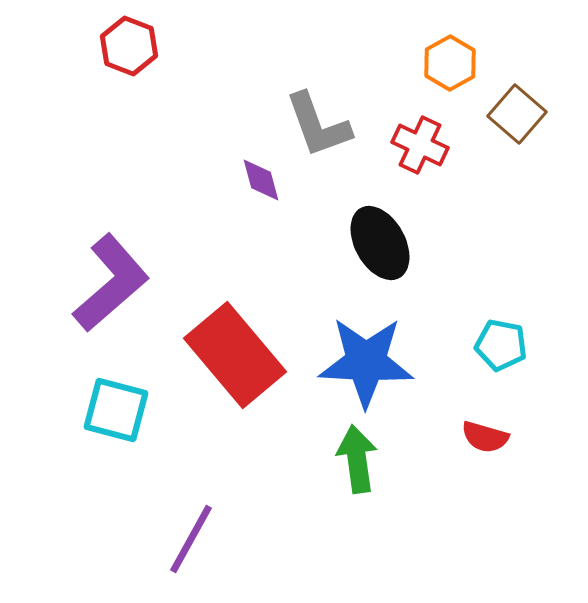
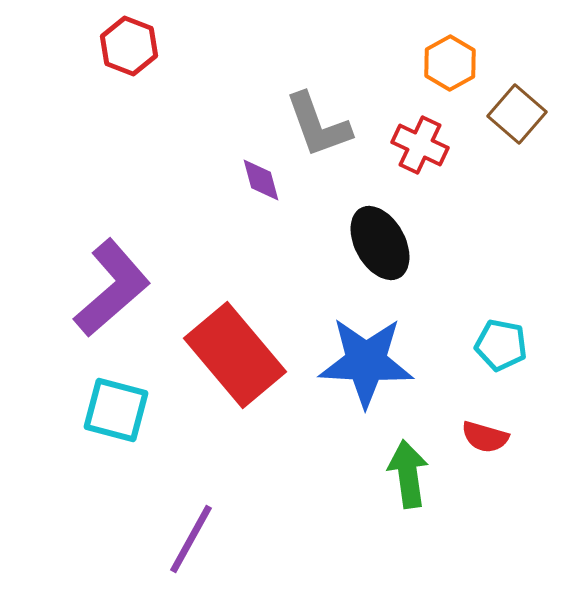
purple L-shape: moved 1 px right, 5 px down
green arrow: moved 51 px right, 15 px down
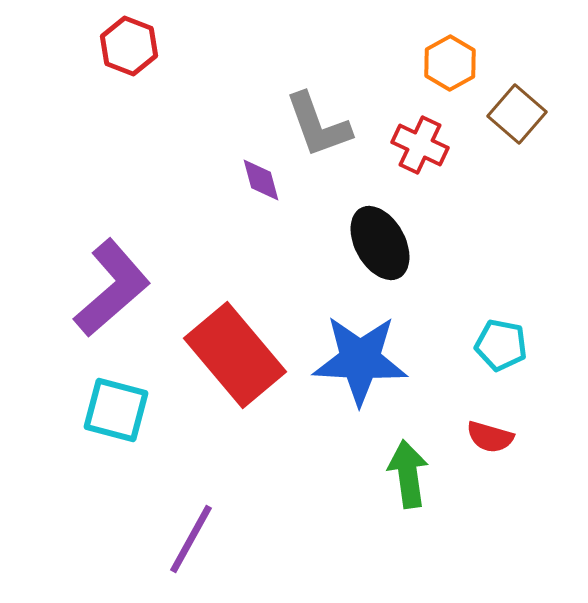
blue star: moved 6 px left, 2 px up
red semicircle: moved 5 px right
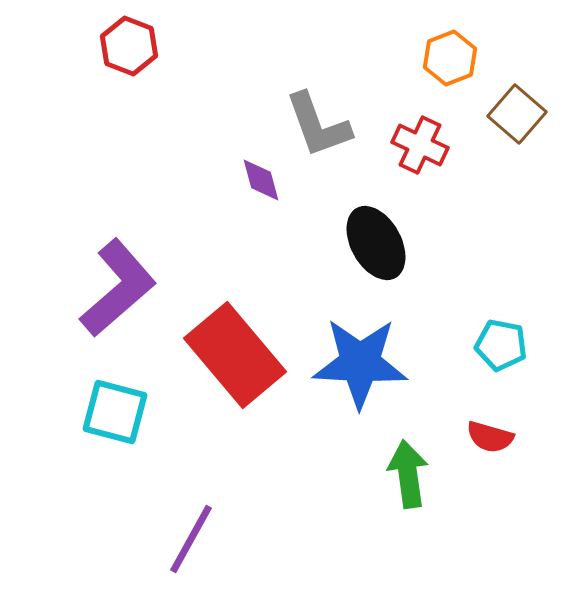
orange hexagon: moved 5 px up; rotated 8 degrees clockwise
black ellipse: moved 4 px left
purple L-shape: moved 6 px right
blue star: moved 3 px down
cyan square: moved 1 px left, 2 px down
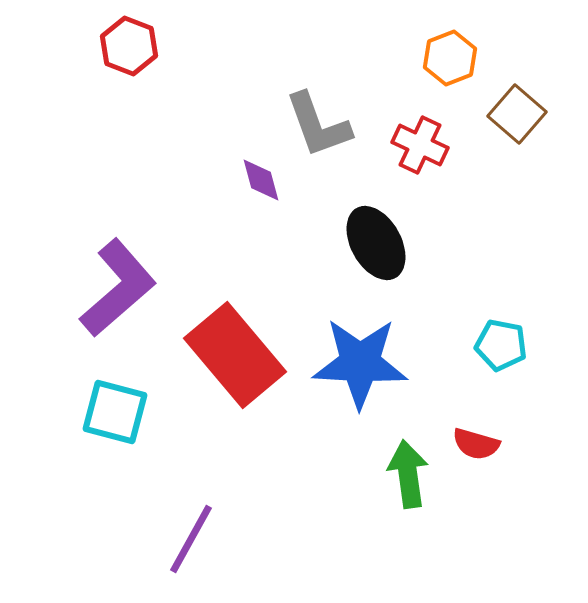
red semicircle: moved 14 px left, 7 px down
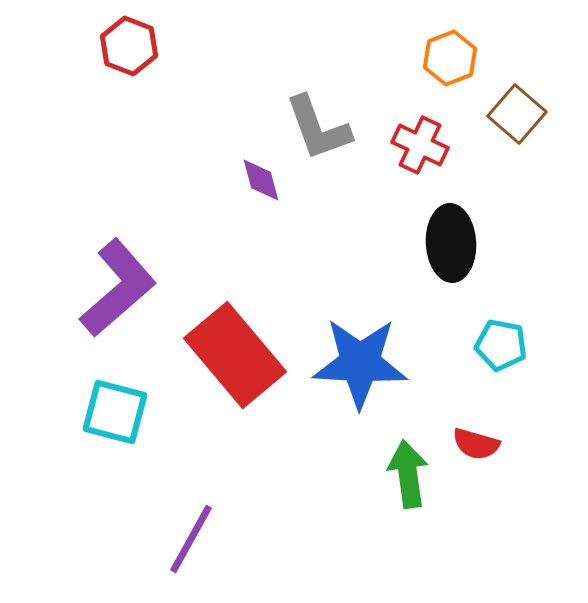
gray L-shape: moved 3 px down
black ellipse: moved 75 px right; rotated 26 degrees clockwise
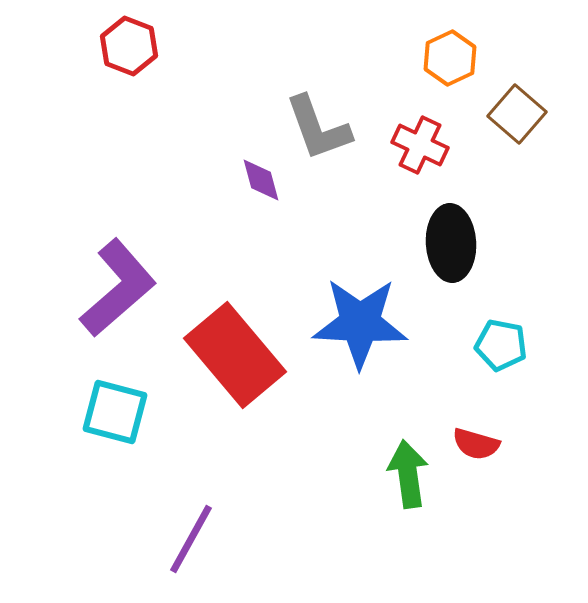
orange hexagon: rotated 4 degrees counterclockwise
blue star: moved 40 px up
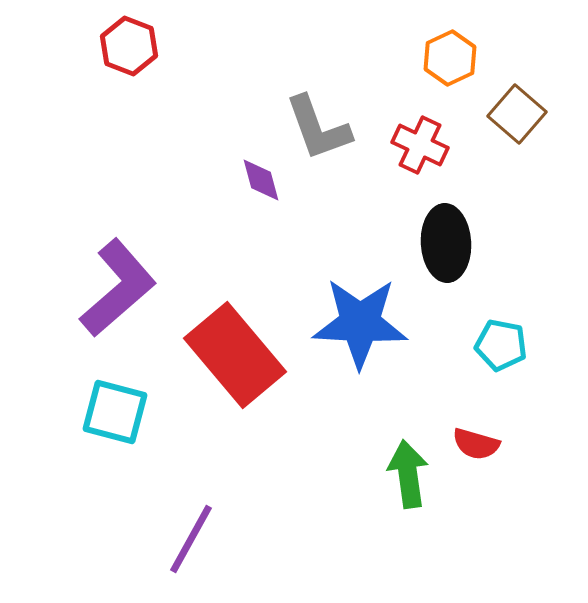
black ellipse: moved 5 px left
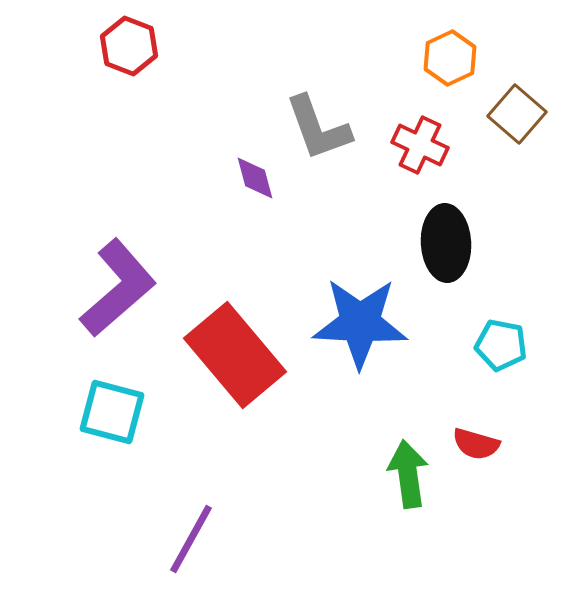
purple diamond: moved 6 px left, 2 px up
cyan square: moved 3 px left
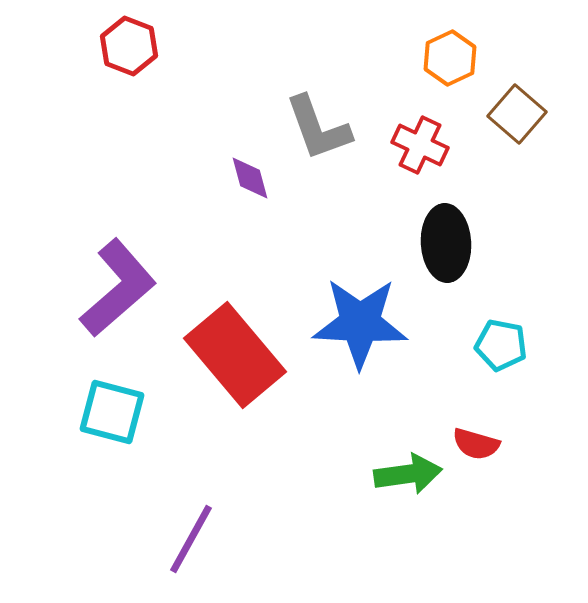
purple diamond: moved 5 px left
green arrow: rotated 90 degrees clockwise
